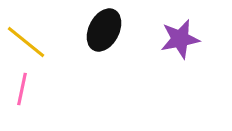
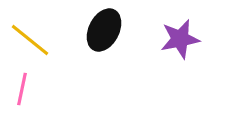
yellow line: moved 4 px right, 2 px up
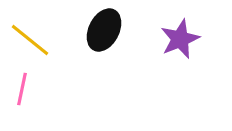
purple star: rotated 12 degrees counterclockwise
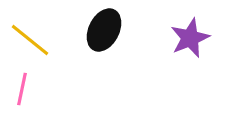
purple star: moved 10 px right, 1 px up
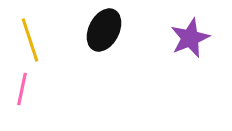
yellow line: rotated 33 degrees clockwise
